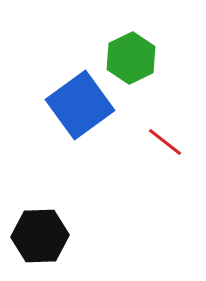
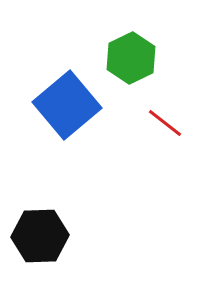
blue square: moved 13 px left; rotated 4 degrees counterclockwise
red line: moved 19 px up
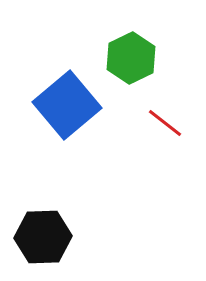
black hexagon: moved 3 px right, 1 px down
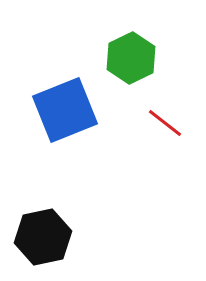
blue square: moved 2 px left, 5 px down; rotated 18 degrees clockwise
black hexagon: rotated 10 degrees counterclockwise
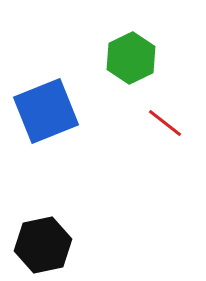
blue square: moved 19 px left, 1 px down
black hexagon: moved 8 px down
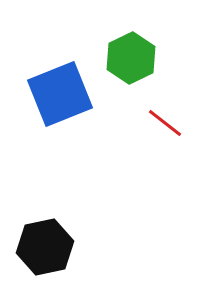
blue square: moved 14 px right, 17 px up
black hexagon: moved 2 px right, 2 px down
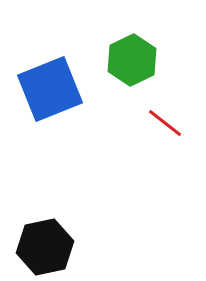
green hexagon: moved 1 px right, 2 px down
blue square: moved 10 px left, 5 px up
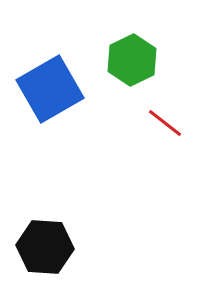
blue square: rotated 8 degrees counterclockwise
black hexagon: rotated 16 degrees clockwise
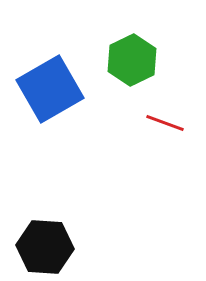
red line: rotated 18 degrees counterclockwise
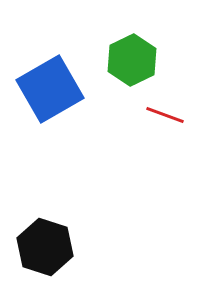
red line: moved 8 px up
black hexagon: rotated 14 degrees clockwise
